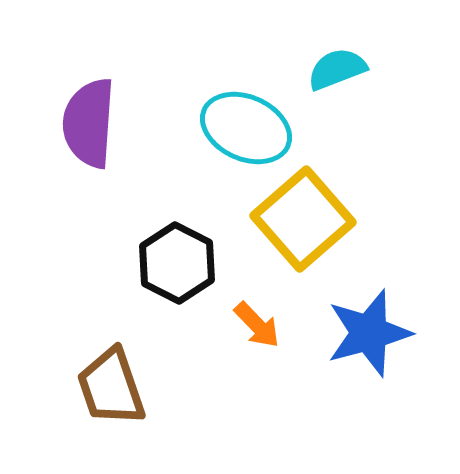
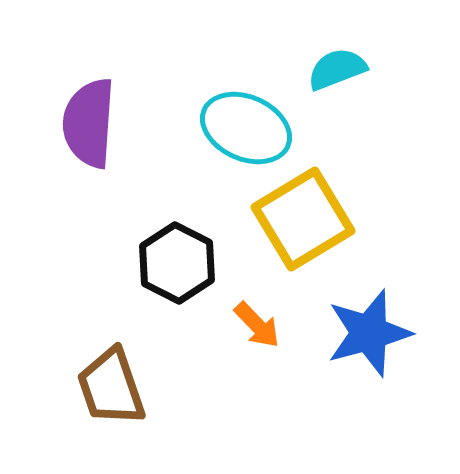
yellow square: rotated 10 degrees clockwise
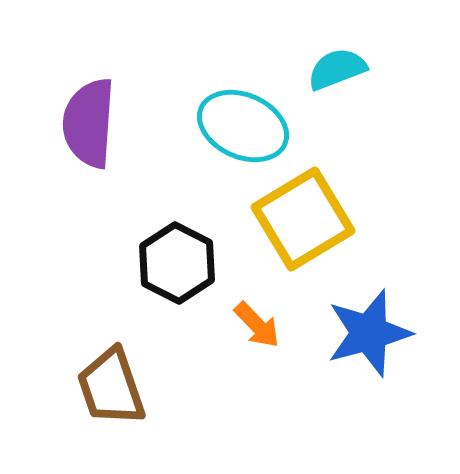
cyan ellipse: moved 3 px left, 2 px up
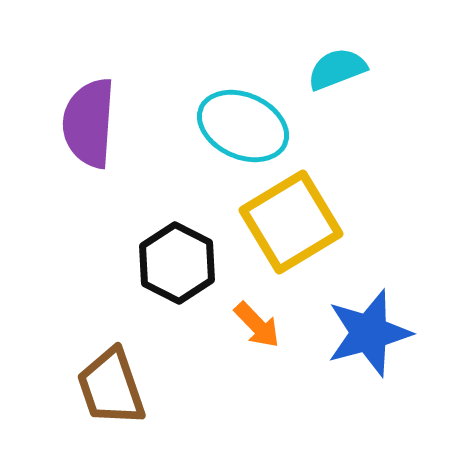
yellow square: moved 12 px left, 3 px down
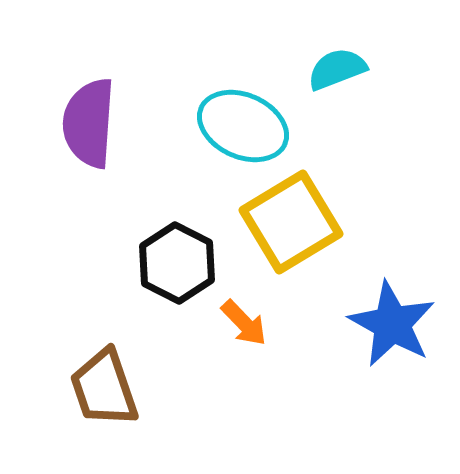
orange arrow: moved 13 px left, 2 px up
blue star: moved 23 px right, 9 px up; rotated 28 degrees counterclockwise
brown trapezoid: moved 7 px left, 1 px down
